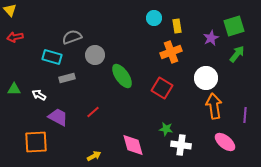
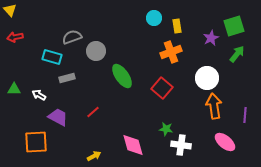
gray circle: moved 1 px right, 4 px up
white circle: moved 1 px right
red square: rotated 10 degrees clockwise
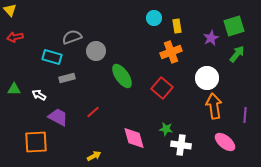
pink diamond: moved 1 px right, 7 px up
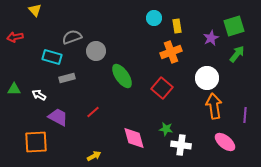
yellow triangle: moved 25 px right
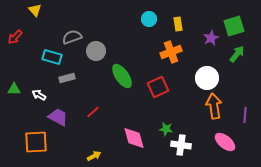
cyan circle: moved 5 px left, 1 px down
yellow rectangle: moved 1 px right, 2 px up
red arrow: rotated 35 degrees counterclockwise
red square: moved 4 px left, 1 px up; rotated 25 degrees clockwise
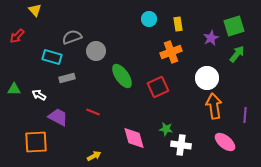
red arrow: moved 2 px right, 1 px up
red line: rotated 64 degrees clockwise
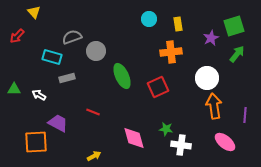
yellow triangle: moved 1 px left, 2 px down
orange cross: rotated 15 degrees clockwise
green ellipse: rotated 10 degrees clockwise
purple trapezoid: moved 6 px down
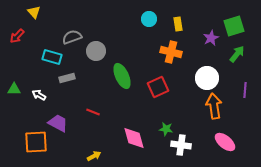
orange cross: rotated 20 degrees clockwise
purple line: moved 25 px up
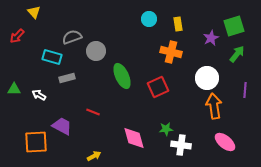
purple trapezoid: moved 4 px right, 3 px down
green star: rotated 16 degrees counterclockwise
